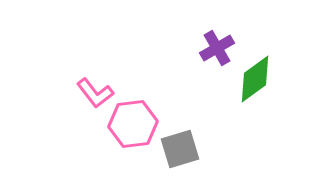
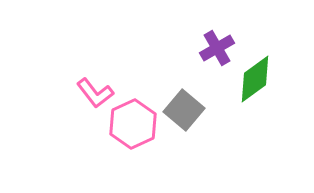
pink hexagon: rotated 18 degrees counterclockwise
gray square: moved 4 px right, 39 px up; rotated 33 degrees counterclockwise
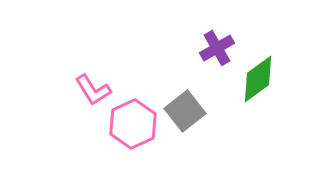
green diamond: moved 3 px right
pink L-shape: moved 2 px left, 3 px up; rotated 6 degrees clockwise
gray square: moved 1 px right, 1 px down; rotated 12 degrees clockwise
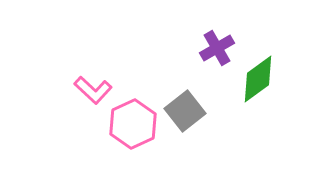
pink L-shape: rotated 15 degrees counterclockwise
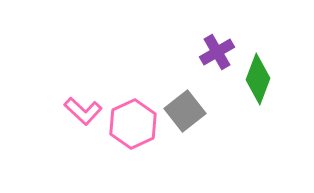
purple cross: moved 4 px down
green diamond: rotated 33 degrees counterclockwise
pink L-shape: moved 10 px left, 21 px down
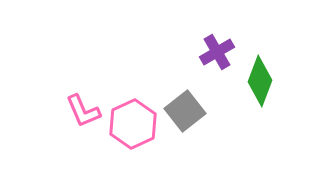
green diamond: moved 2 px right, 2 px down
pink L-shape: rotated 24 degrees clockwise
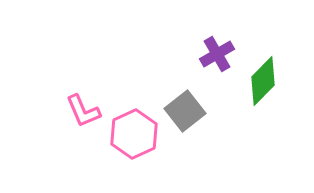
purple cross: moved 2 px down
green diamond: moved 3 px right; rotated 24 degrees clockwise
pink hexagon: moved 1 px right, 10 px down
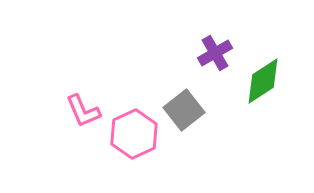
purple cross: moved 2 px left, 1 px up
green diamond: rotated 12 degrees clockwise
gray square: moved 1 px left, 1 px up
